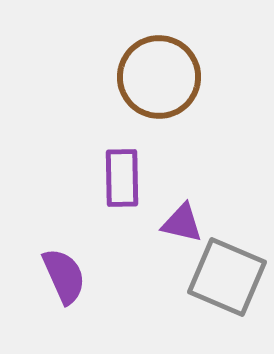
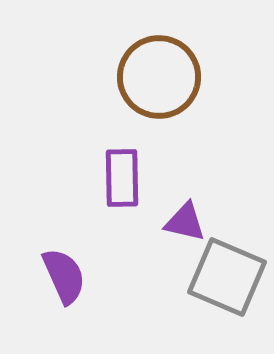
purple triangle: moved 3 px right, 1 px up
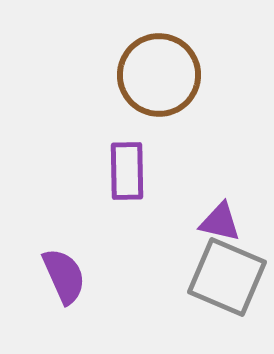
brown circle: moved 2 px up
purple rectangle: moved 5 px right, 7 px up
purple triangle: moved 35 px right
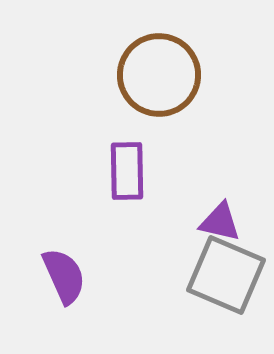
gray square: moved 1 px left, 2 px up
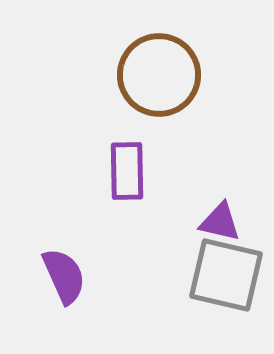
gray square: rotated 10 degrees counterclockwise
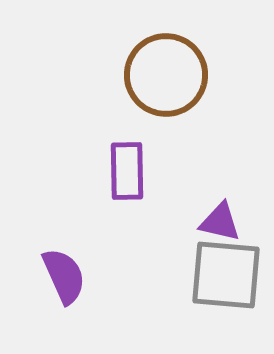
brown circle: moved 7 px right
gray square: rotated 8 degrees counterclockwise
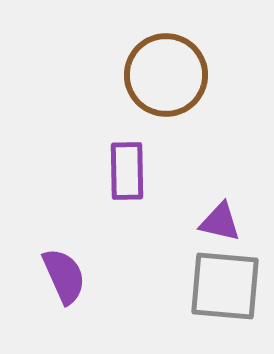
gray square: moved 1 px left, 11 px down
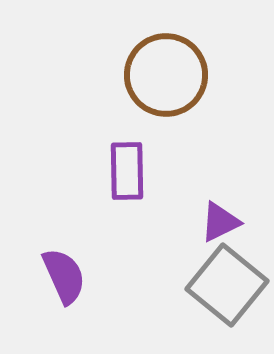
purple triangle: rotated 39 degrees counterclockwise
gray square: moved 2 px right, 1 px up; rotated 34 degrees clockwise
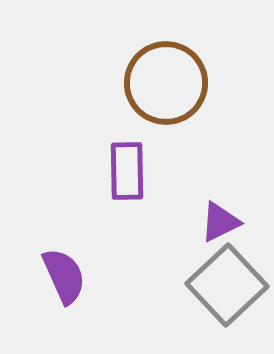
brown circle: moved 8 px down
gray square: rotated 8 degrees clockwise
